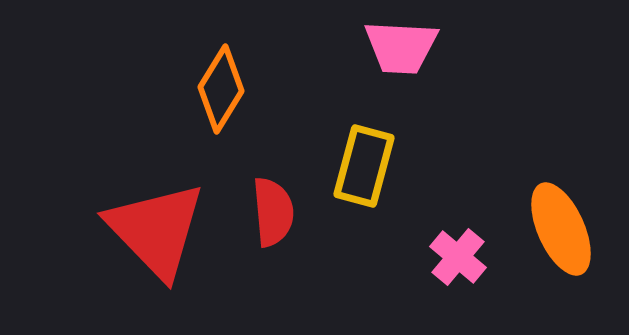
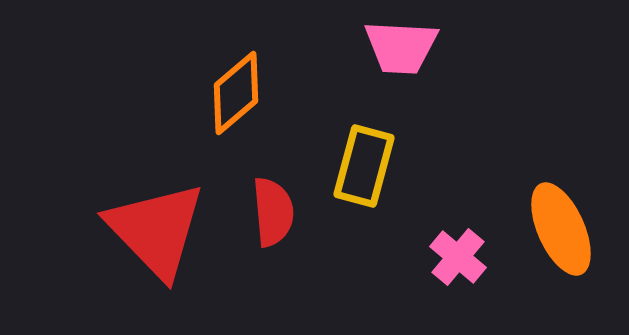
orange diamond: moved 15 px right, 4 px down; rotated 18 degrees clockwise
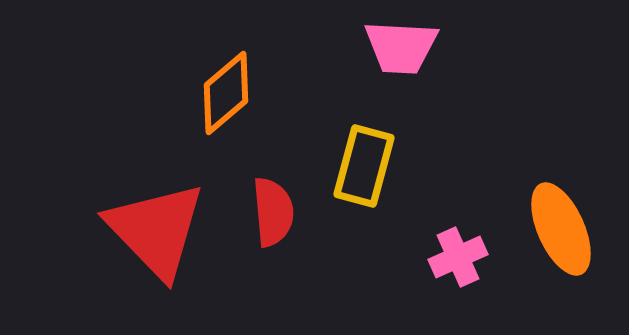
orange diamond: moved 10 px left
pink cross: rotated 26 degrees clockwise
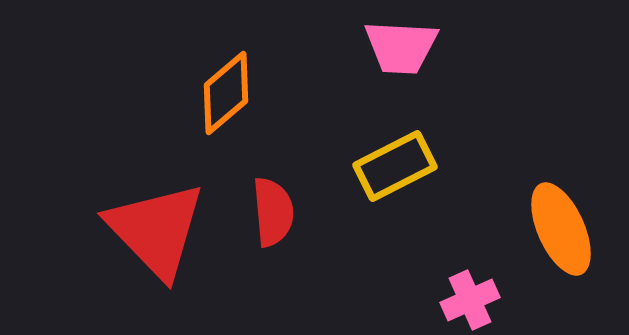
yellow rectangle: moved 31 px right; rotated 48 degrees clockwise
pink cross: moved 12 px right, 43 px down
